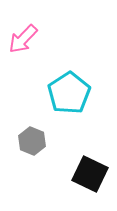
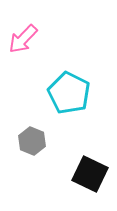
cyan pentagon: rotated 12 degrees counterclockwise
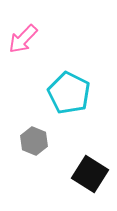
gray hexagon: moved 2 px right
black square: rotated 6 degrees clockwise
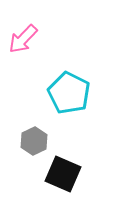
gray hexagon: rotated 12 degrees clockwise
black square: moved 27 px left; rotated 9 degrees counterclockwise
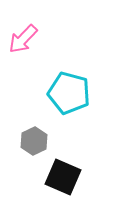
cyan pentagon: rotated 12 degrees counterclockwise
black square: moved 3 px down
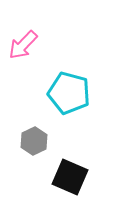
pink arrow: moved 6 px down
black square: moved 7 px right
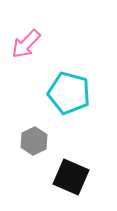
pink arrow: moved 3 px right, 1 px up
black square: moved 1 px right
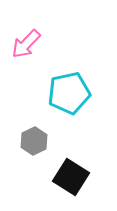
cyan pentagon: rotated 27 degrees counterclockwise
black square: rotated 9 degrees clockwise
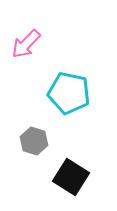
cyan pentagon: rotated 24 degrees clockwise
gray hexagon: rotated 16 degrees counterclockwise
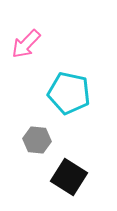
gray hexagon: moved 3 px right, 1 px up; rotated 12 degrees counterclockwise
black square: moved 2 px left
